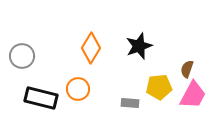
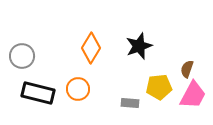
black rectangle: moved 3 px left, 5 px up
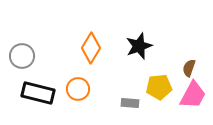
brown semicircle: moved 2 px right, 1 px up
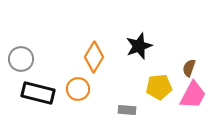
orange diamond: moved 3 px right, 9 px down
gray circle: moved 1 px left, 3 px down
gray rectangle: moved 3 px left, 7 px down
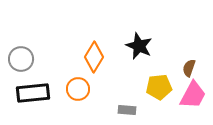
black star: rotated 28 degrees counterclockwise
black rectangle: moved 5 px left; rotated 20 degrees counterclockwise
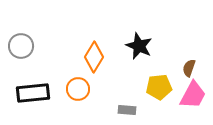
gray circle: moved 13 px up
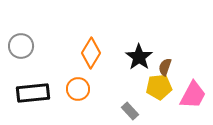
black star: moved 11 px down; rotated 12 degrees clockwise
orange diamond: moved 3 px left, 4 px up
brown semicircle: moved 24 px left, 1 px up
gray rectangle: moved 3 px right, 1 px down; rotated 42 degrees clockwise
